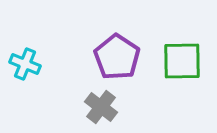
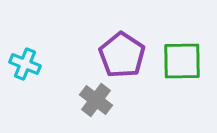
purple pentagon: moved 5 px right, 2 px up
gray cross: moved 5 px left, 7 px up
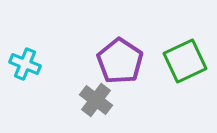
purple pentagon: moved 2 px left, 6 px down
green square: moved 3 px right; rotated 24 degrees counterclockwise
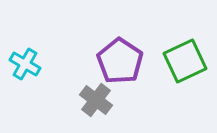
cyan cross: rotated 8 degrees clockwise
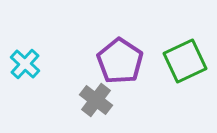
cyan cross: rotated 12 degrees clockwise
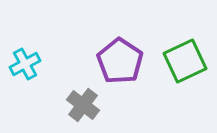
cyan cross: rotated 20 degrees clockwise
gray cross: moved 13 px left, 5 px down
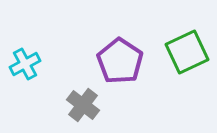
green square: moved 2 px right, 9 px up
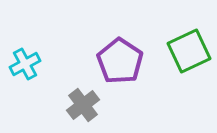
green square: moved 2 px right, 1 px up
gray cross: rotated 16 degrees clockwise
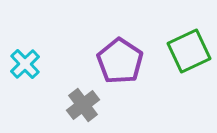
cyan cross: rotated 16 degrees counterclockwise
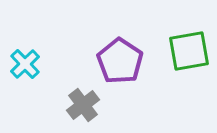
green square: rotated 15 degrees clockwise
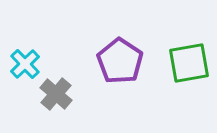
green square: moved 12 px down
gray cross: moved 27 px left, 11 px up; rotated 12 degrees counterclockwise
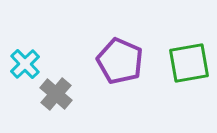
purple pentagon: rotated 9 degrees counterclockwise
